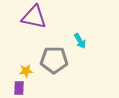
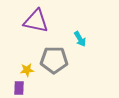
purple triangle: moved 2 px right, 4 px down
cyan arrow: moved 2 px up
yellow star: moved 1 px right, 1 px up
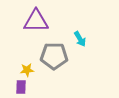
purple triangle: rotated 12 degrees counterclockwise
gray pentagon: moved 4 px up
purple rectangle: moved 2 px right, 1 px up
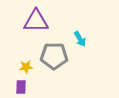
yellow star: moved 1 px left, 3 px up
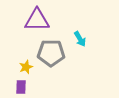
purple triangle: moved 1 px right, 1 px up
gray pentagon: moved 3 px left, 3 px up
yellow star: rotated 16 degrees counterclockwise
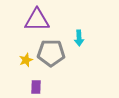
cyan arrow: moved 1 px left, 1 px up; rotated 28 degrees clockwise
yellow star: moved 7 px up
purple rectangle: moved 15 px right
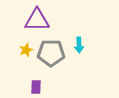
cyan arrow: moved 7 px down
yellow star: moved 10 px up
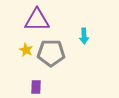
cyan arrow: moved 5 px right, 9 px up
yellow star: rotated 24 degrees counterclockwise
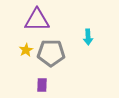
cyan arrow: moved 4 px right, 1 px down
yellow star: rotated 16 degrees clockwise
purple rectangle: moved 6 px right, 2 px up
